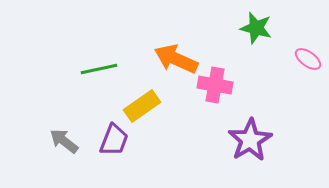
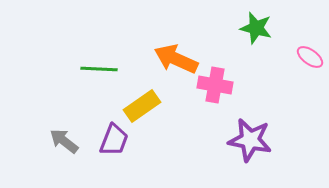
pink ellipse: moved 2 px right, 2 px up
green line: rotated 15 degrees clockwise
purple star: rotated 30 degrees counterclockwise
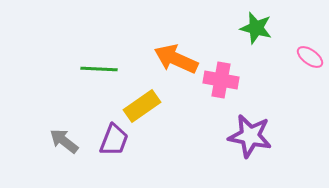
pink cross: moved 6 px right, 5 px up
purple star: moved 4 px up
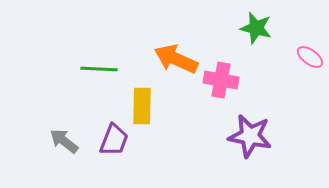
yellow rectangle: rotated 54 degrees counterclockwise
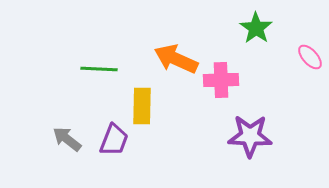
green star: rotated 20 degrees clockwise
pink ellipse: rotated 12 degrees clockwise
pink cross: rotated 12 degrees counterclockwise
purple star: rotated 9 degrees counterclockwise
gray arrow: moved 3 px right, 2 px up
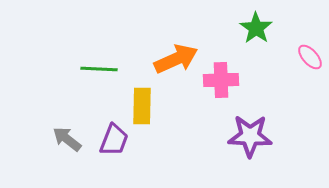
orange arrow: rotated 132 degrees clockwise
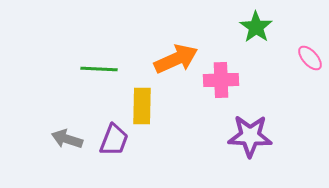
green star: moved 1 px up
pink ellipse: moved 1 px down
gray arrow: rotated 20 degrees counterclockwise
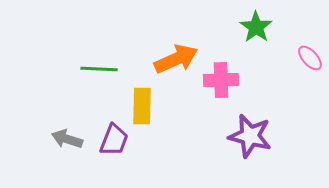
purple star: rotated 12 degrees clockwise
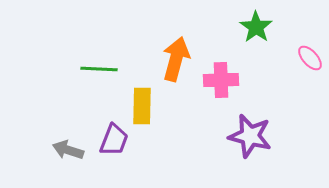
orange arrow: rotated 51 degrees counterclockwise
gray arrow: moved 1 px right, 11 px down
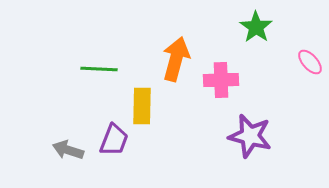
pink ellipse: moved 4 px down
